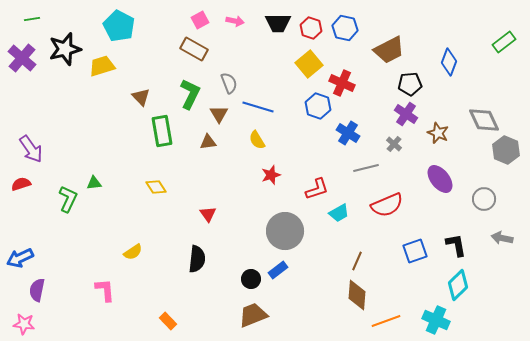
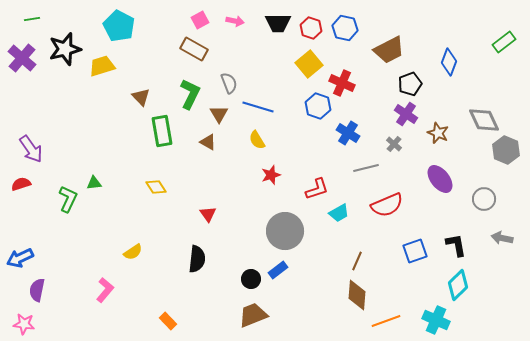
black pentagon at (410, 84): rotated 15 degrees counterclockwise
brown triangle at (208, 142): rotated 36 degrees clockwise
pink L-shape at (105, 290): rotated 45 degrees clockwise
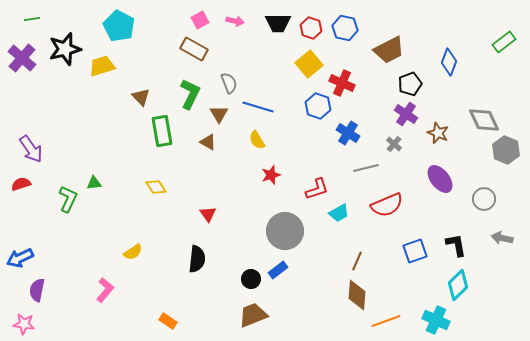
orange rectangle at (168, 321): rotated 12 degrees counterclockwise
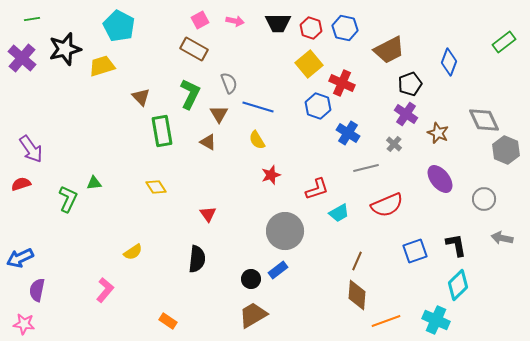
brown trapezoid at (253, 315): rotated 8 degrees counterclockwise
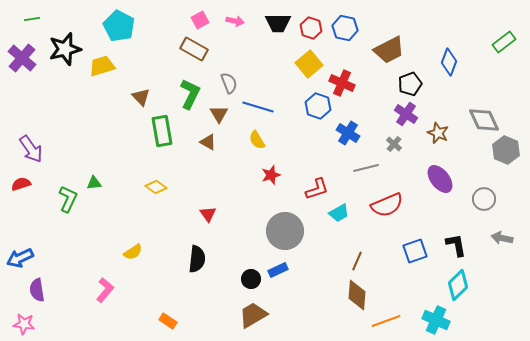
yellow diamond at (156, 187): rotated 20 degrees counterclockwise
blue rectangle at (278, 270): rotated 12 degrees clockwise
purple semicircle at (37, 290): rotated 20 degrees counterclockwise
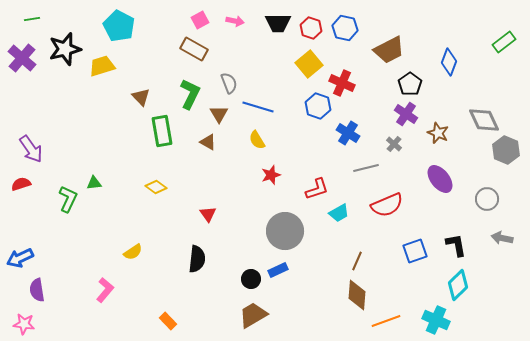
black pentagon at (410, 84): rotated 15 degrees counterclockwise
gray circle at (484, 199): moved 3 px right
orange rectangle at (168, 321): rotated 12 degrees clockwise
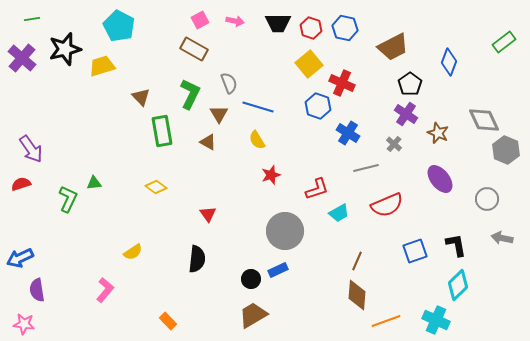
brown trapezoid at (389, 50): moved 4 px right, 3 px up
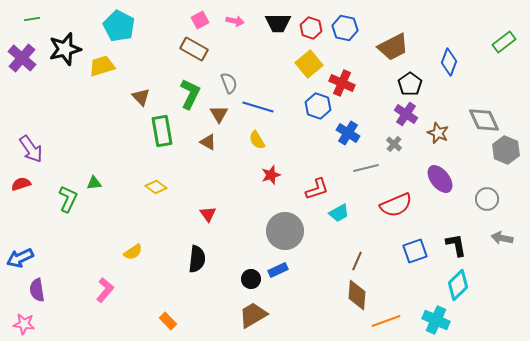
red semicircle at (387, 205): moved 9 px right
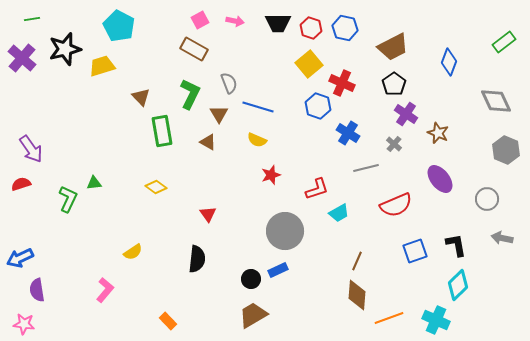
black pentagon at (410, 84): moved 16 px left
gray diamond at (484, 120): moved 12 px right, 19 px up
yellow semicircle at (257, 140): rotated 36 degrees counterclockwise
orange line at (386, 321): moved 3 px right, 3 px up
